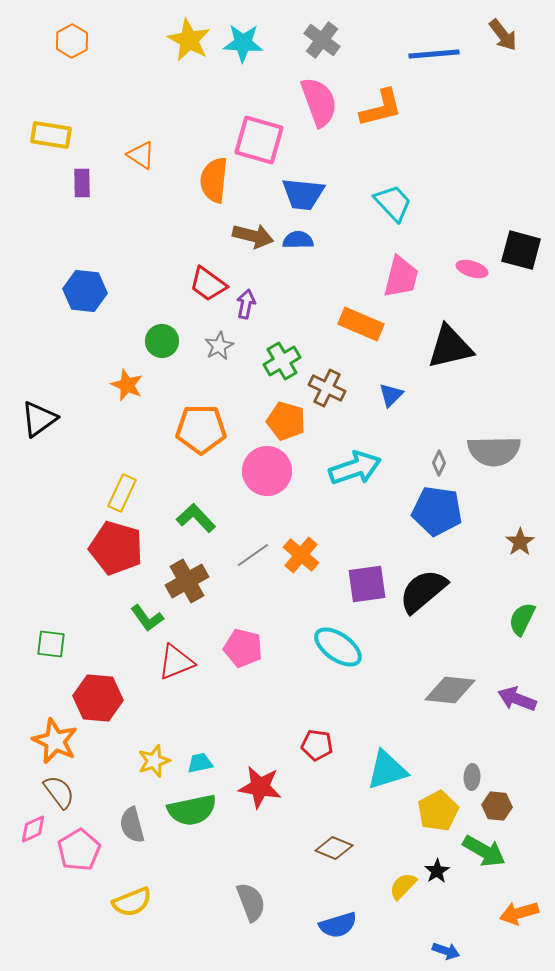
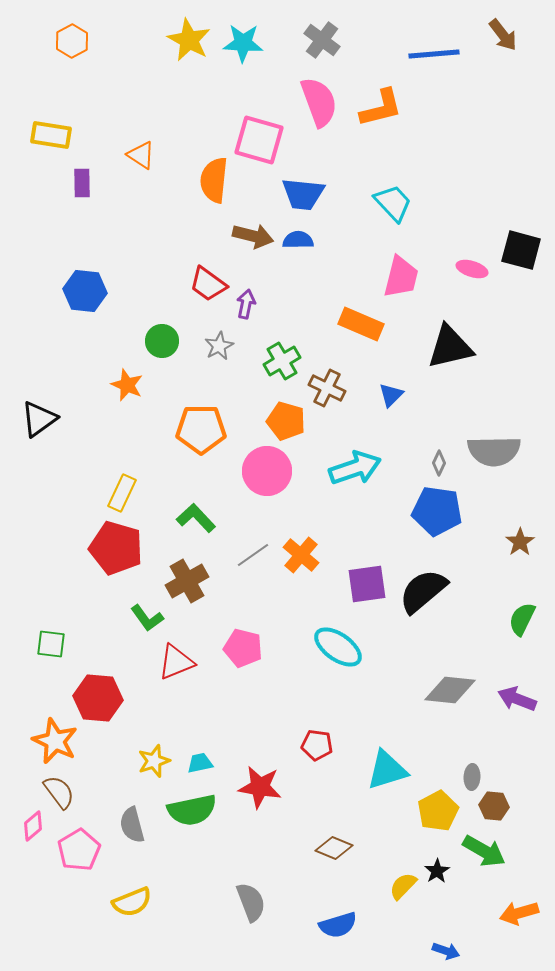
brown hexagon at (497, 806): moved 3 px left
pink diamond at (33, 829): moved 3 px up; rotated 16 degrees counterclockwise
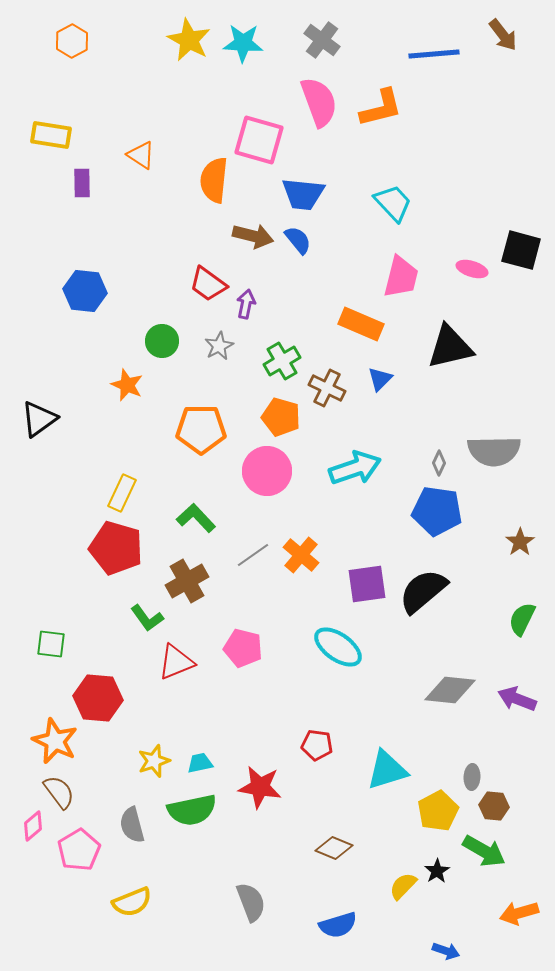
blue semicircle at (298, 240): rotated 52 degrees clockwise
blue triangle at (391, 395): moved 11 px left, 16 px up
orange pentagon at (286, 421): moved 5 px left, 4 px up
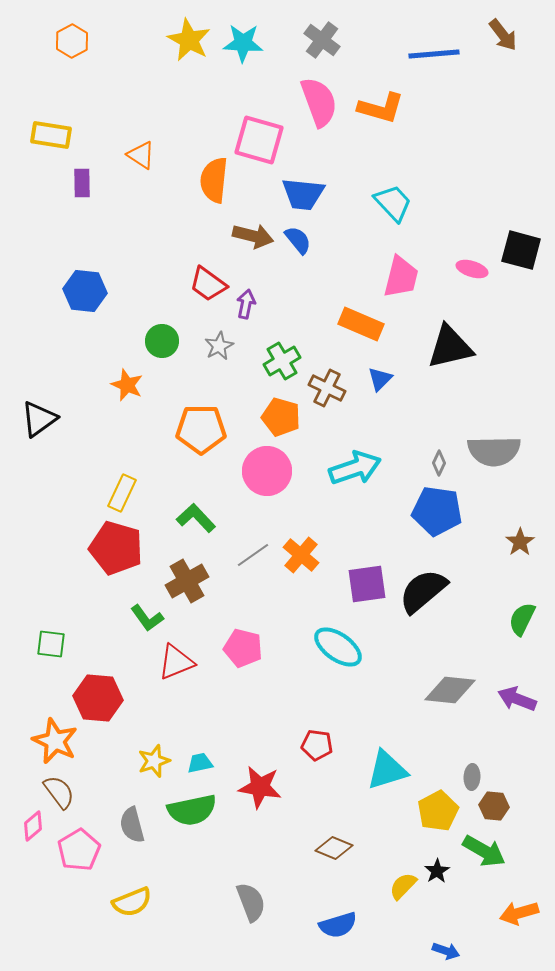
orange L-shape at (381, 108): rotated 30 degrees clockwise
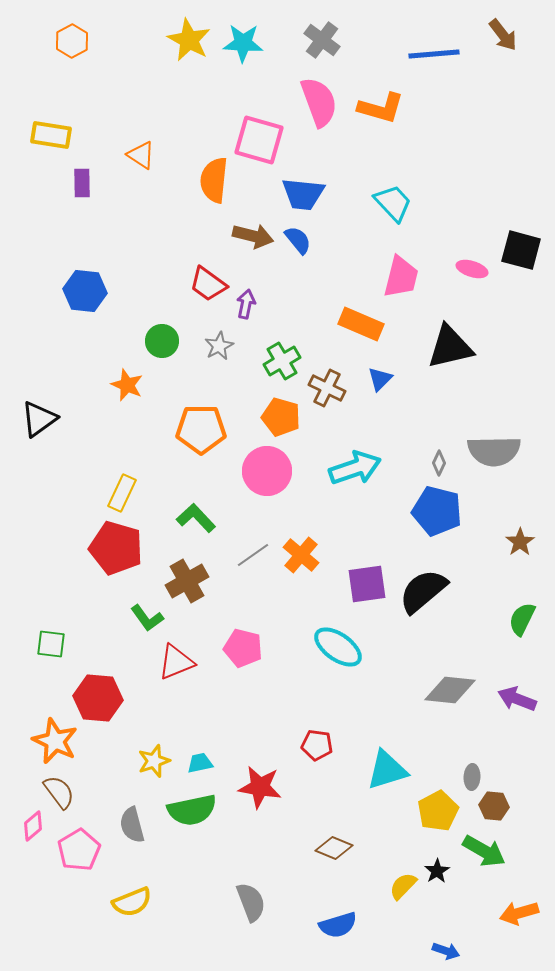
blue pentagon at (437, 511): rotated 6 degrees clockwise
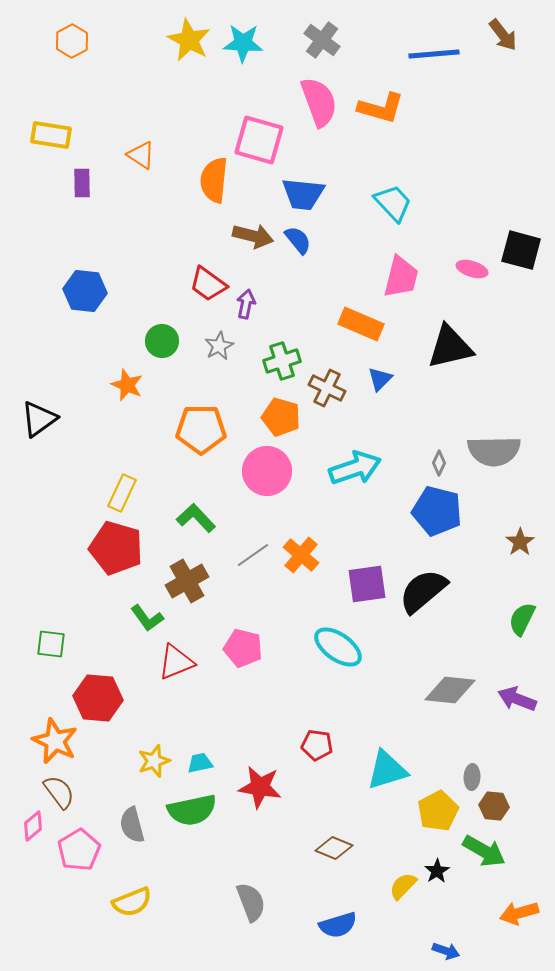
green cross at (282, 361): rotated 12 degrees clockwise
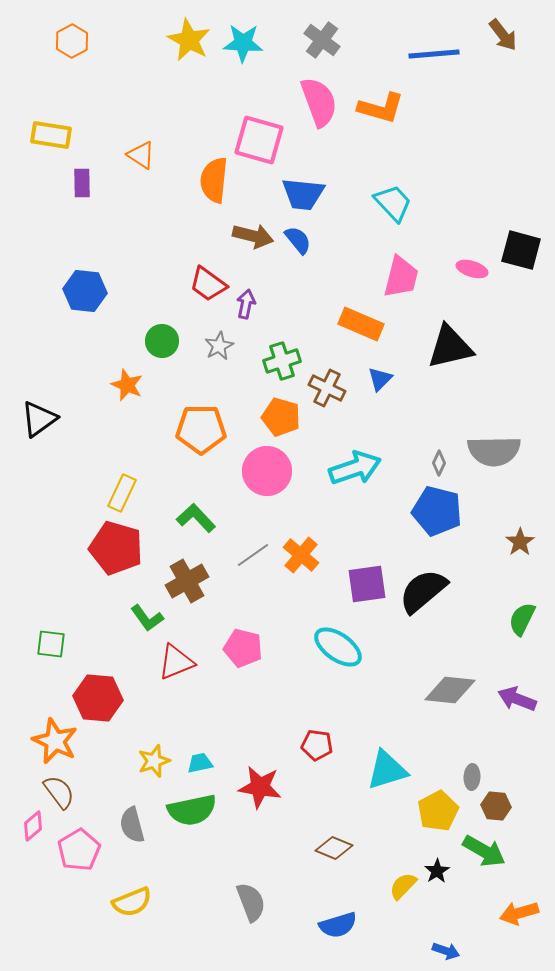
brown hexagon at (494, 806): moved 2 px right
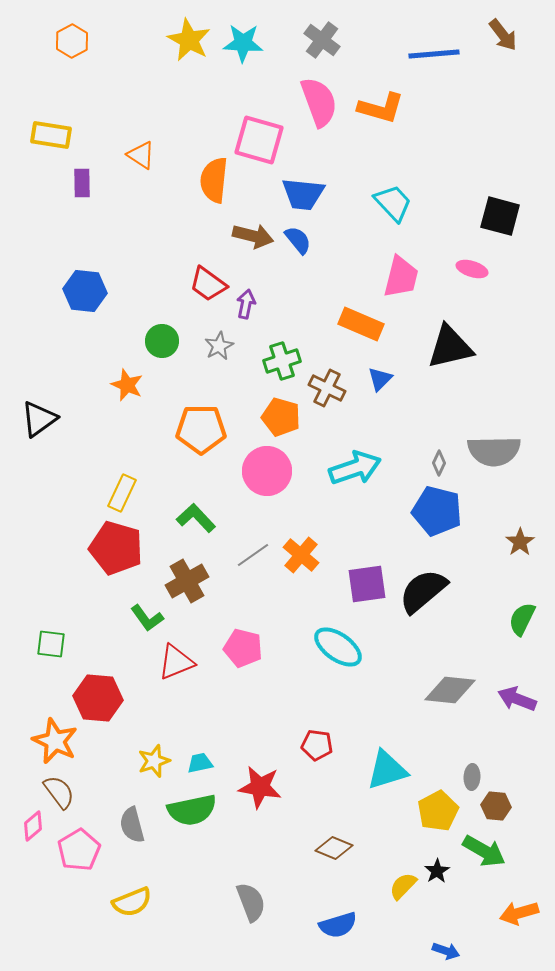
black square at (521, 250): moved 21 px left, 34 px up
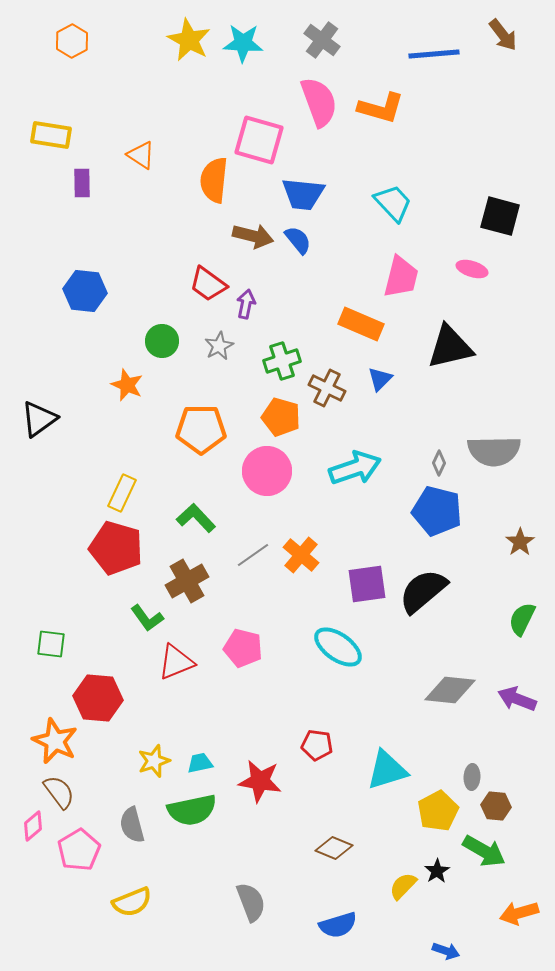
red star at (260, 787): moved 6 px up
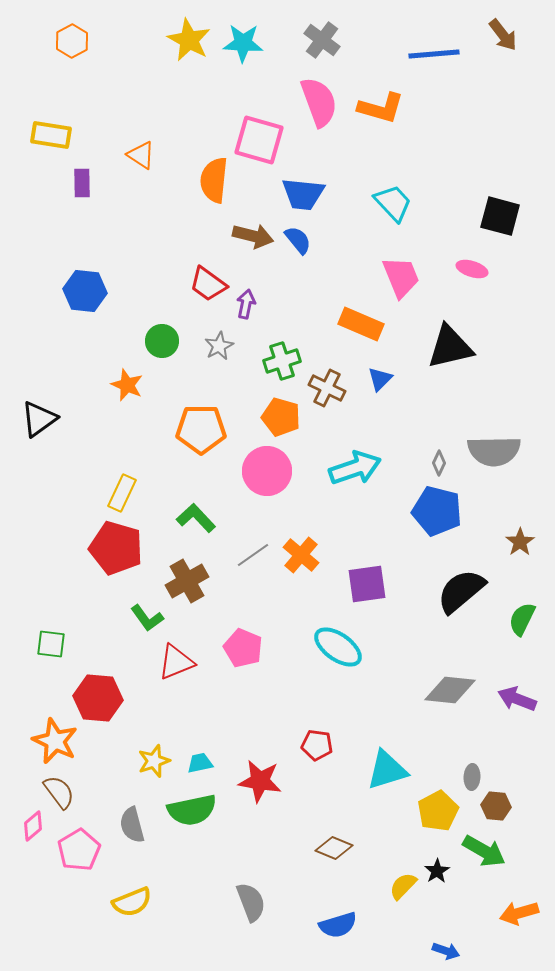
pink trapezoid at (401, 277): rotated 36 degrees counterclockwise
black semicircle at (423, 591): moved 38 px right
pink pentagon at (243, 648): rotated 9 degrees clockwise
